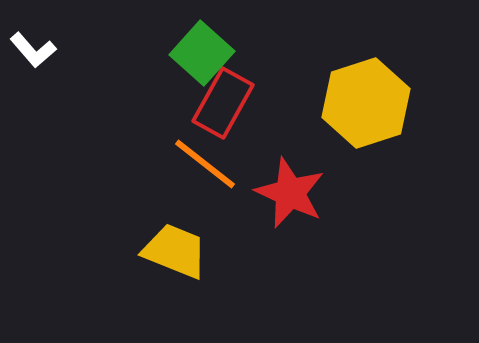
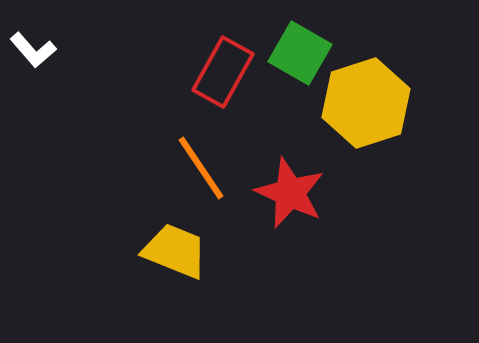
green square: moved 98 px right; rotated 12 degrees counterclockwise
red rectangle: moved 31 px up
orange line: moved 4 px left, 4 px down; rotated 18 degrees clockwise
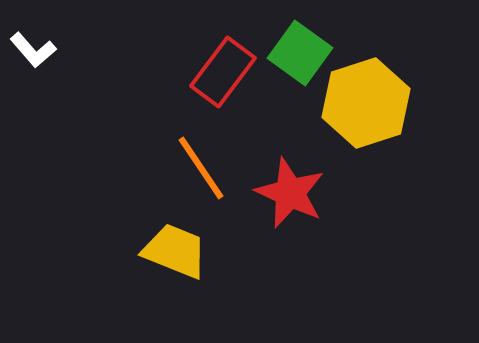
green square: rotated 6 degrees clockwise
red rectangle: rotated 8 degrees clockwise
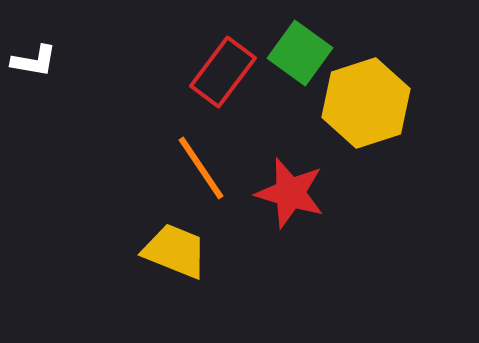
white L-shape: moved 1 px right, 11 px down; rotated 39 degrees counterclockwise
red star: rotated 8 degrees counterclockwise
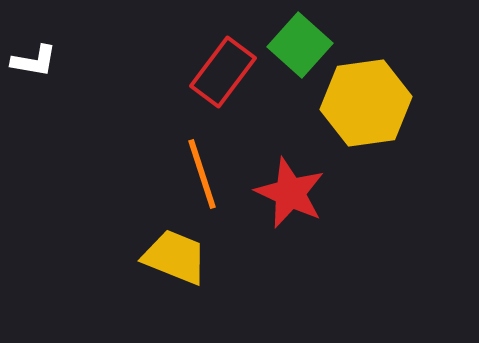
green square: moved 8 px up; rotated 6 degrees clockwise
yellow hexagon: rotated 10 degrees clockwise
orange line: moved 1 px right, 6 px down; rotated 16 degrees clockwise
red star: rotated 8 degrees clockwise
yellow trapezoid: moved 6 px down
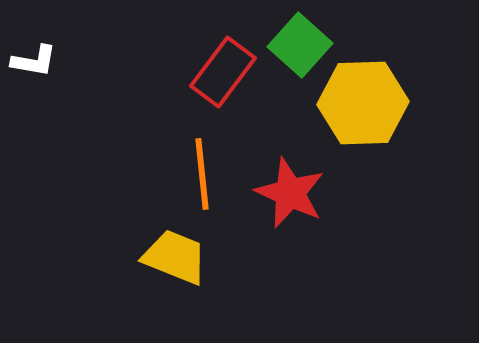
yellow hexagon: moved 3 px left; rotated 6 degrees clockwise
orange line: rotated 12 degrees clockwise
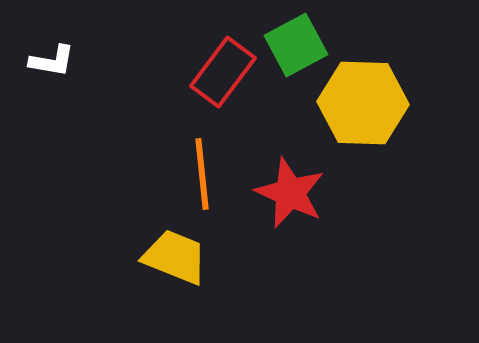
green square: moved 4 px left; rotated 20 degrees clockwise
white L-shape: moved 18 px right
yellow hexagon: rotated 4 degrees clockwise
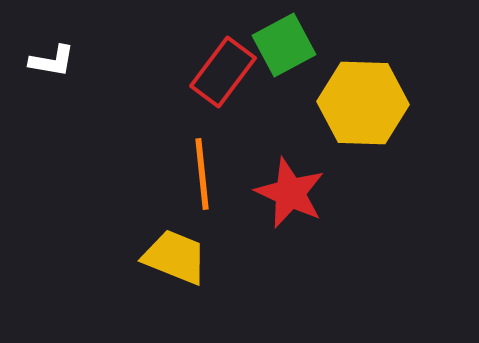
green square: moved 12 px left
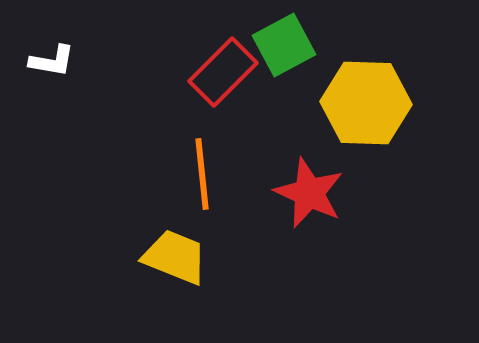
red rectangle: rotated 8 degrees clockwise
yellow hexagon: moved 3 px right
red star: moved 19 px right
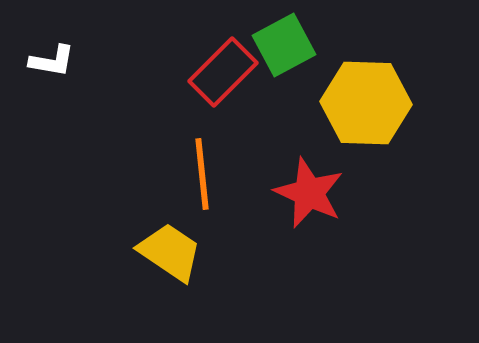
yellow trapezoid: moved 5 px left, 5 px up; rotated 12 degrees clockwise
